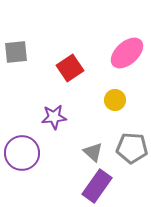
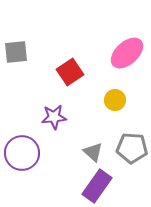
red square: moved 4 px down
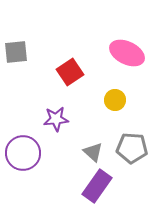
pink ellipse: rotated 68 degrees clockwise
purple star: moved 2 px right, 2 px down
purple circle: moved 1 px right
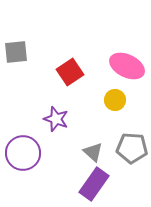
pink ellipse: moved 13 px down
purple star: rotated 25 degrees clockwise
purple rectangle: moved 3 px left, 2 px up
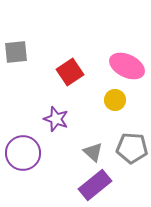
purple rectangle: moved 1 px right, 1 px down; rotated 16 degrees clockwise
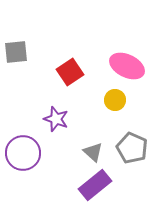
gray pentagon: rotated 20 degrees clockwise
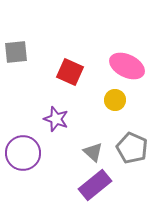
red square: rotated 32 degrees counterclockwise
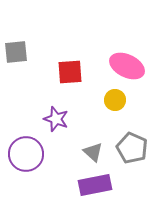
red square: rotated 28 degrees counterclockwise
purple circle: moved 3 px right, 1 px down
purple rectangle: rotated 28 degrees clockwise
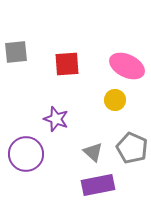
red square: moved 3 px left, 8 px up
purple rectangle: moved 3 px right
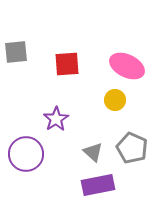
purple star: rotated 20 degrees clockwise
